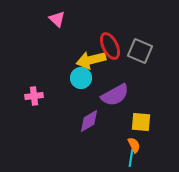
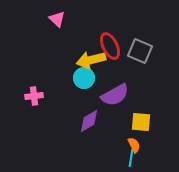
cyan circle: moved 3 px right
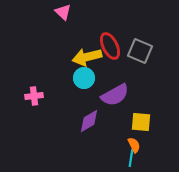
pink triangle: moved 6 px right, 7 px up
yellow arrow: moved 4 px left, 3 px up
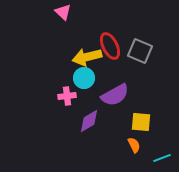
pink cross: moved 33 px right
cyan line: moved 31 px right; rotated 60 degrees clockwise
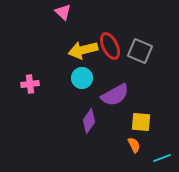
yellow arrow: moved 4 px left, 7 px up
cyan circle: moved 2 px left
pink cross: moved 37 px left, 12 px up
purple diamond: rotated 25 degrees counterclockwise
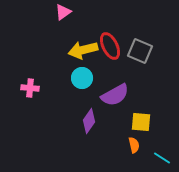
pink triangle: rotated 42 degrees clockwise
pink cross: moved 4 px down; rotated 12 degrees clockwise
orange semicircle: rotated 14 degrees clockwise
cyan line: rotated 54 degrees clockwise
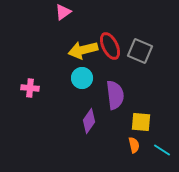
purple semicircle: rotated 68 degrees counterclockwise
cyan line: moved 8 px up
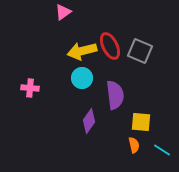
yellow arrow: moved 1 px left, 1 px down
